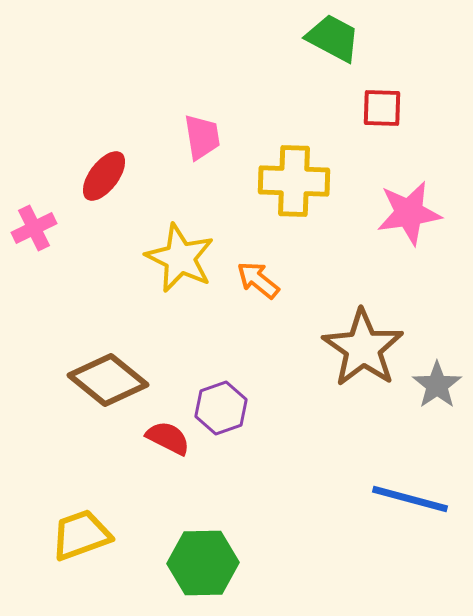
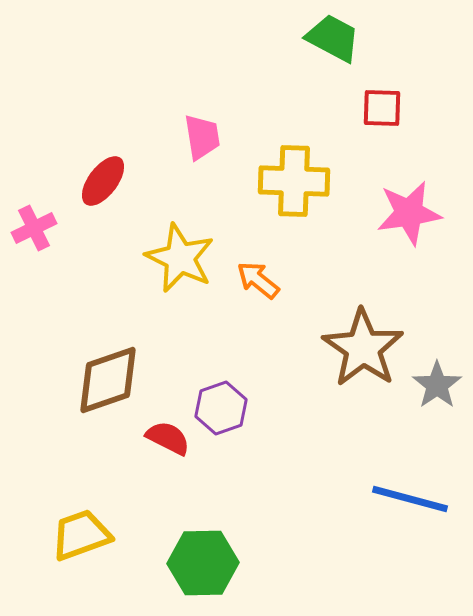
red ellipse: moved 1 px left, 5 px down
brown diamond: rotated 58 degrees counterclockwise
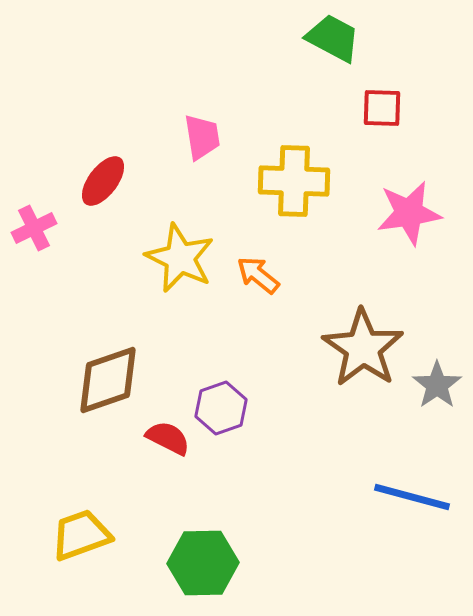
orange arrow: moved 5 px up
blue line: moved 2 px right, 2 px up
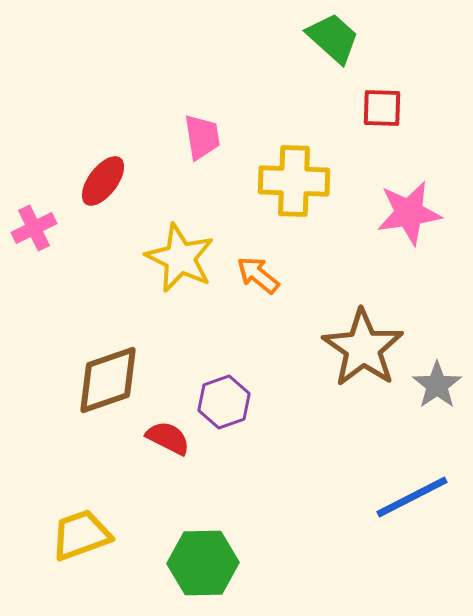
green trapezoid: rotated 14 degrees clockwise
purple hexagon: moved 3 px right, 6 px up
blue line: rotated 42 degrees counterclockwise
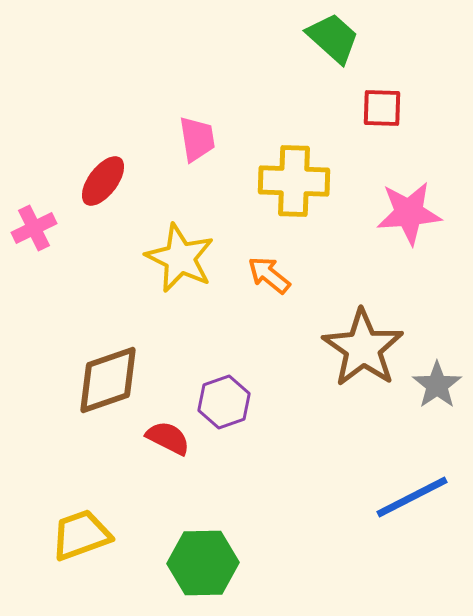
pink trapezoid: moved 5 px left, 2 px down
pink star: rotated 4 degrees clockwise
orange arrow: moved 11 px right
